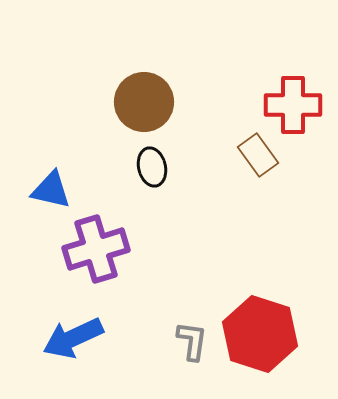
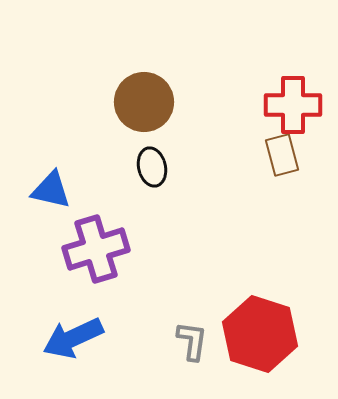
brown rectangle: moved 24 px right; rotated 21 degrees clockwise
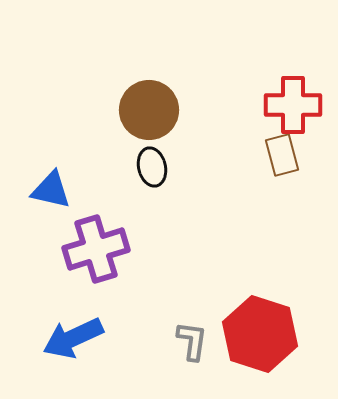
brown circle: moved 5 px right, 8 px down
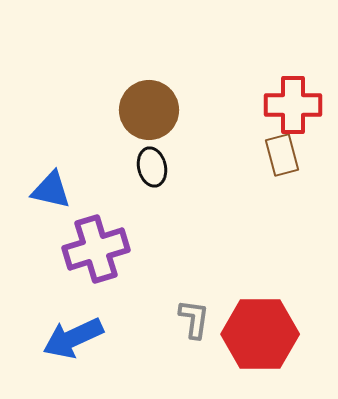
red hexagon: rotated 18 degrees counterclockwise
gray L-shape: moved 2 px right, 22 px up
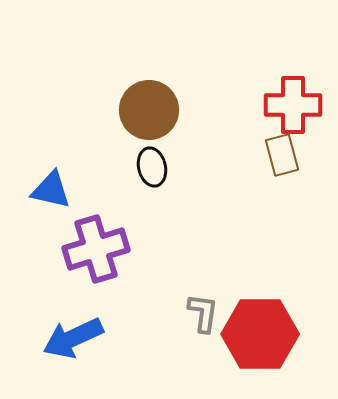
gray L-shape: moved 9 px right, 6 px up
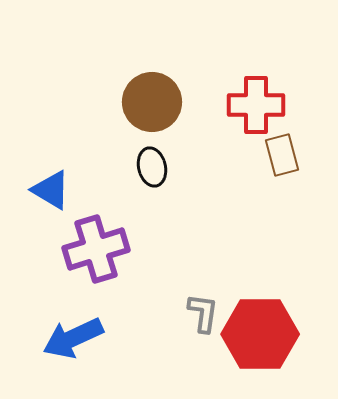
red cross: moved 37 px left
brown circle: moved 3 px right, 8 px up
blue triangle: rotated 18 degrees clockwise
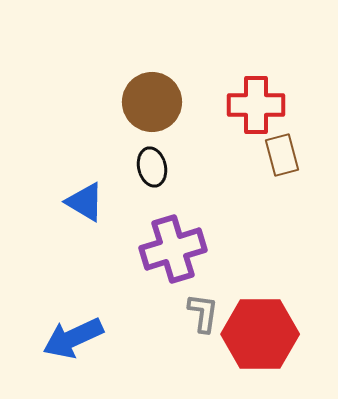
blue triangle: moved 34 px right, 12 px down
purple cross: moved 77 px right
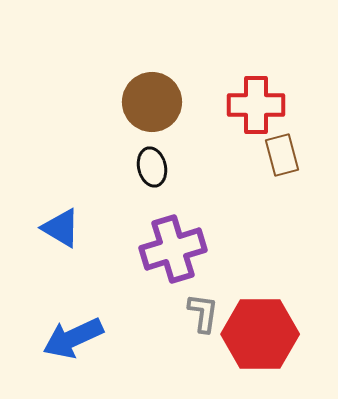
blue triangle: moved 24 px left, 26 px down
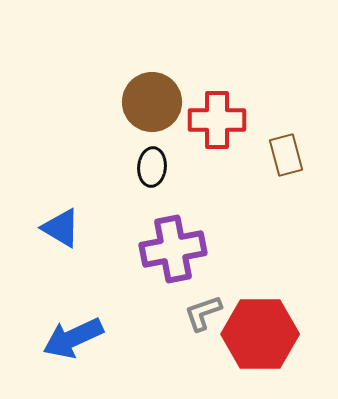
red cross: moved 39 px left, 15 px down
brown rectangle: moved 4 px right
black ellipse: rotated 18 degrees clockwise
purple cross: rotated 6 degrees clockwise
gray L-shape: rotated 117 degrees counterclockwise
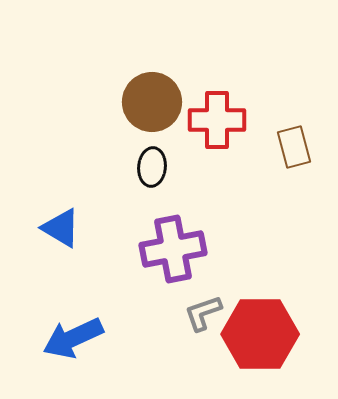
brown rectangle: moved 8 px right, 8 px up
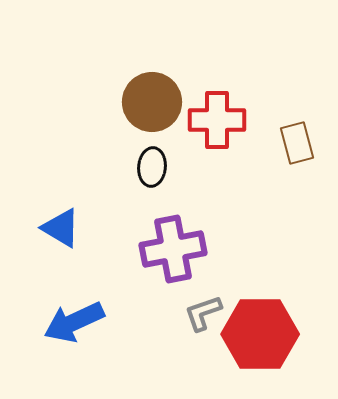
brown rectangle: moved 3 px right, 4 px up
blue arrow: moved 1 px right, 16 px up
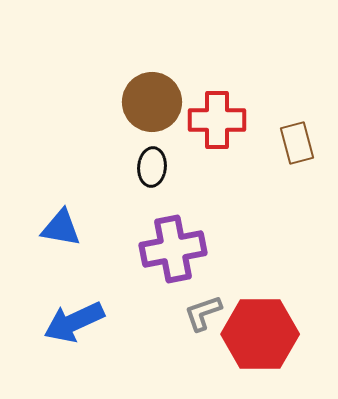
blue triangle: rotated 21 degrees counterclockwise
